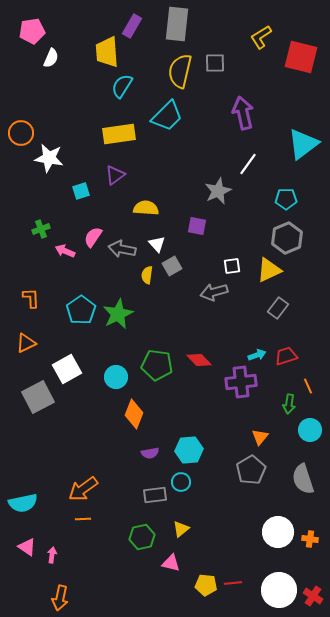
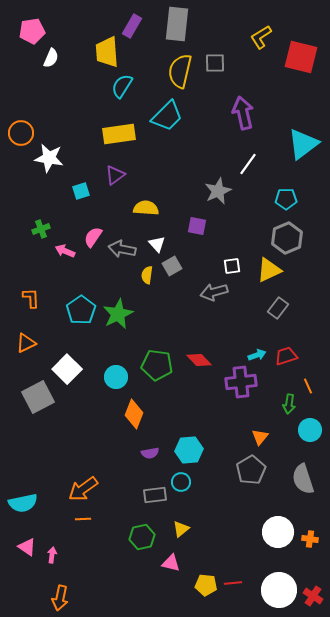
white square at (67, 369): rotated 16 degrees counterclockwise
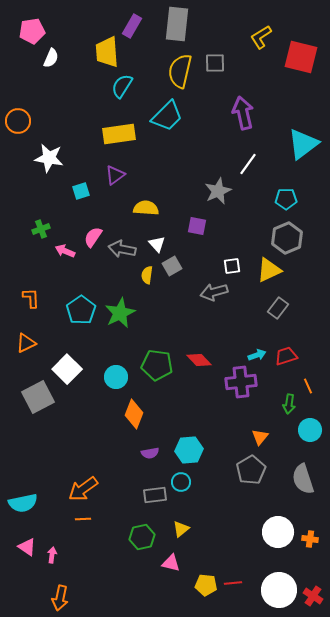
orange circle at (21, 133): moved 3 px left, 12 px up
green star at (118, 314): moved 2 px right, 1 px up
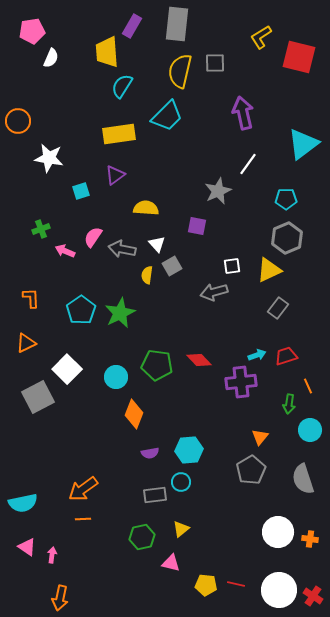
red square at (301, 57): moved 2 px left
red line at (233, 583): moved 3 px right, 1 px down; rotated 18 degrees clockwise
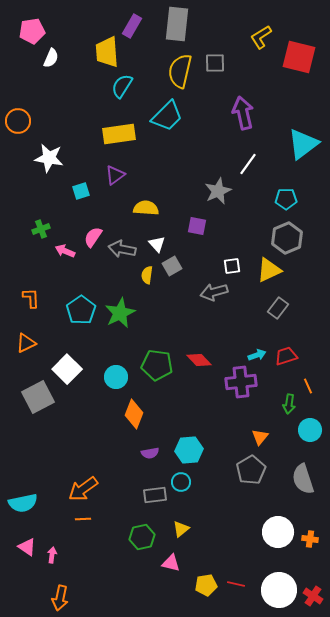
yellow pentagon at (206, 585): rotated 15 degrees counterclockwise
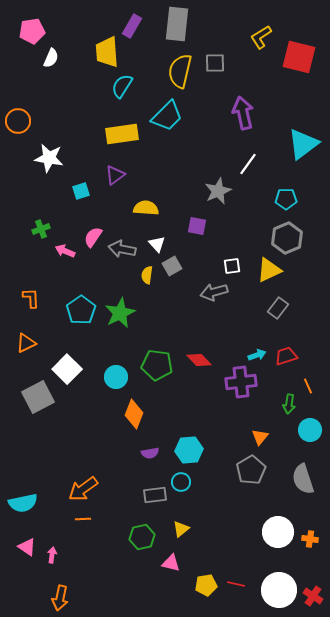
yellow rectangle at (119, 134): moved 3 px right
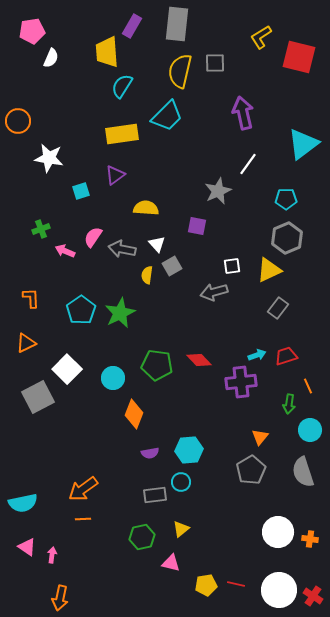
cyan circle at (116, 377): moved 3 px left, 1 px down
gray semicircle at (303, 479): moved 7 px up
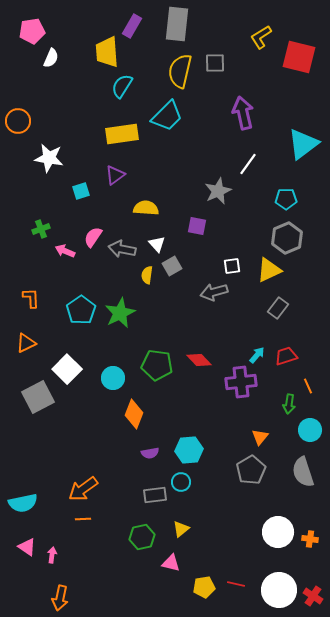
cyan arrow at (257, 355): rotated 30 degrees counterclockwise
yellow pentagon at (206, 585): moved 2 px left, 2 px down
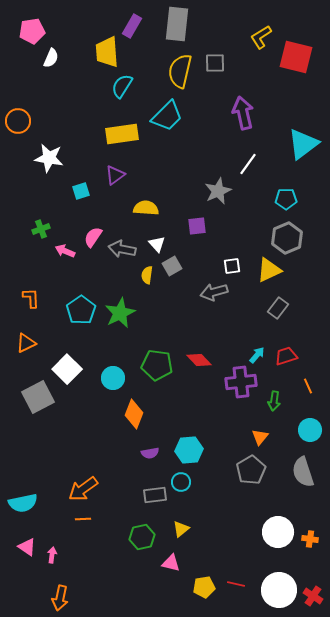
red square at (299, 57): moved 3 px left
purple square at (197, 226): rotated 18 degrees counterclockwise
green arrow at (289, 404): moved 15 px left, 3 px up
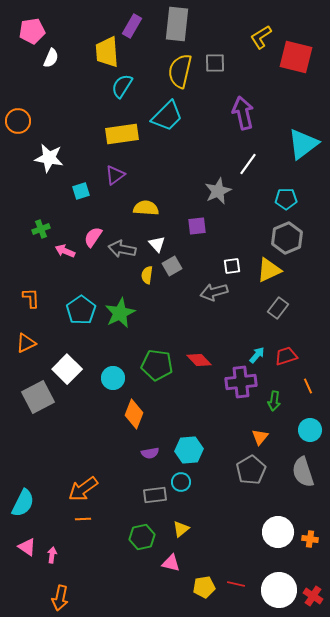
cyan semicircle at (23, 503): rotated 52 degrees counterclockwise
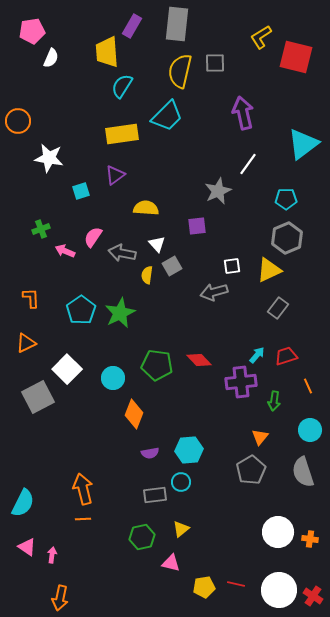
gray arrow at (122, 249): moved 4 px down
orange arrow at (83, 489): rotated 112 degrees clockwise
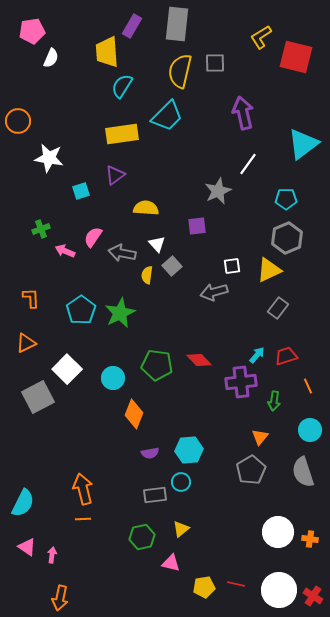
gray square at (172, 266): rotated 12 degrees counterclockwise
